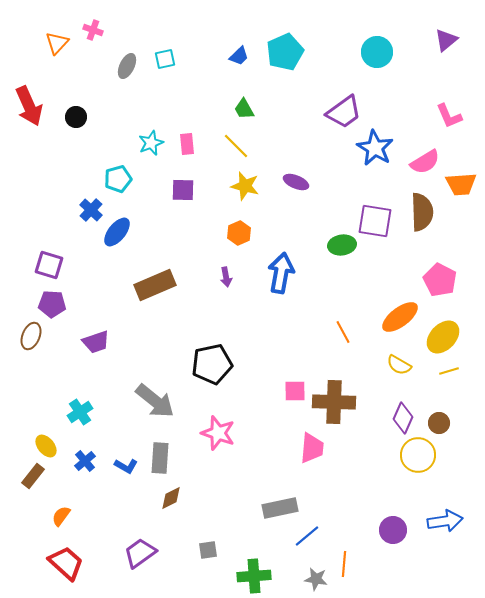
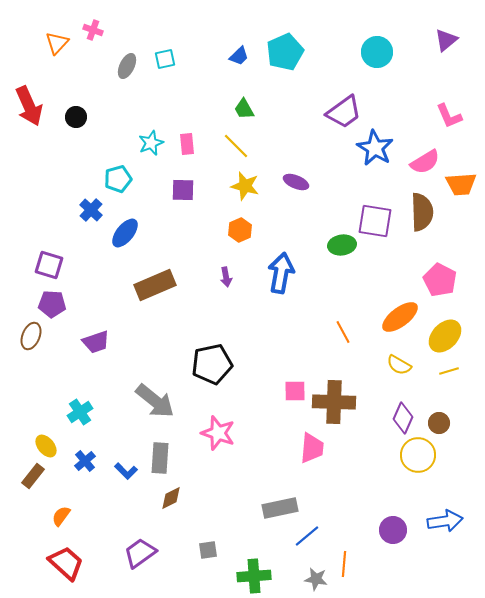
blue ellipse at (117, 232): moved 8 px right, 1 px down
orange hexagon at (239, 233): moved 1 px right, 3 px up
yellow ellipse at (443, 337): moved 2 px right, 1 px up
blue L-shape at (126, 466): moved 5 px down; rotated 15 degrees clockwise
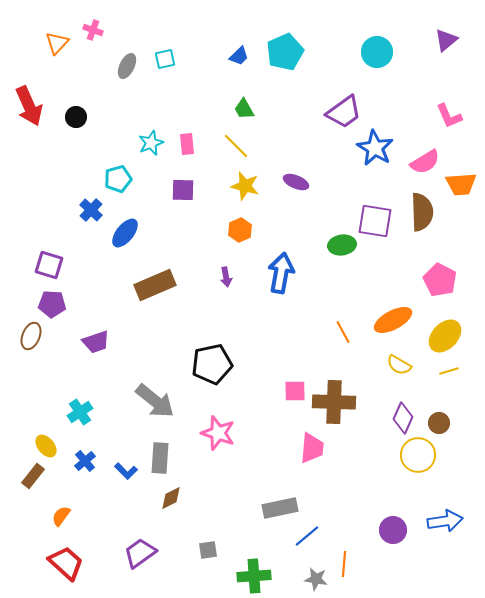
orange ellipse at (400, 317): moved 7 px left, 3 px down; rotated 9 degrees clockwise
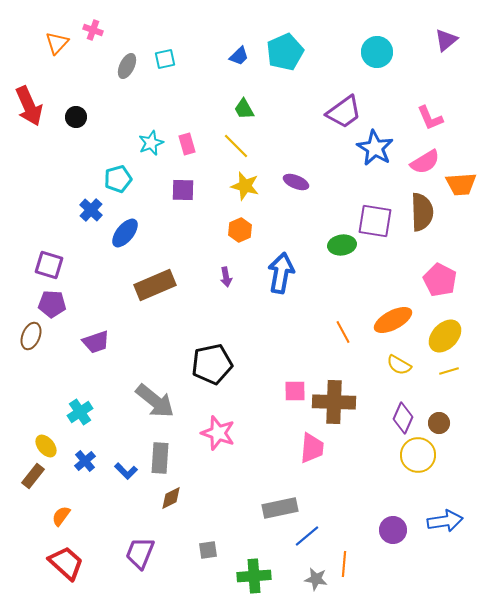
pink L-shape at (449, 116): moved 19 px left, 2 px down
pink rectangle at (187, 144): rotated 10 degrees counterclockwise
purple trapezoid at (140, 553): rotated 32 degrees counterclockwise
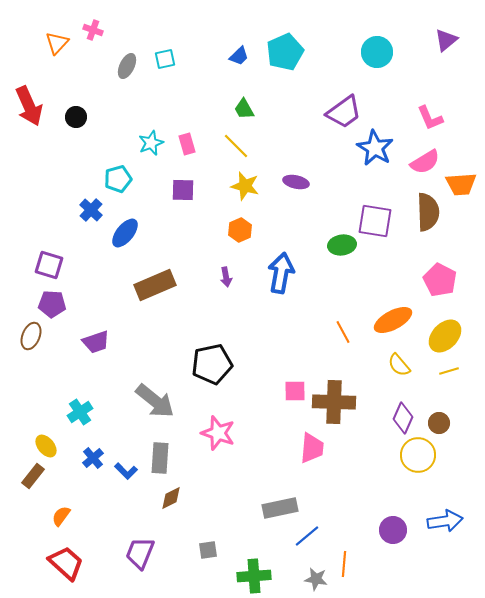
purple ellipse at (296, 182): rotated 10 degrees counterclockwise
brown semicircle at (422, 212): moved 6 px right
yellow semicircle at (399, 365): rotated 20 degrees clockwise
blue cross at (85, 461): moved 8 px right, 3 px up
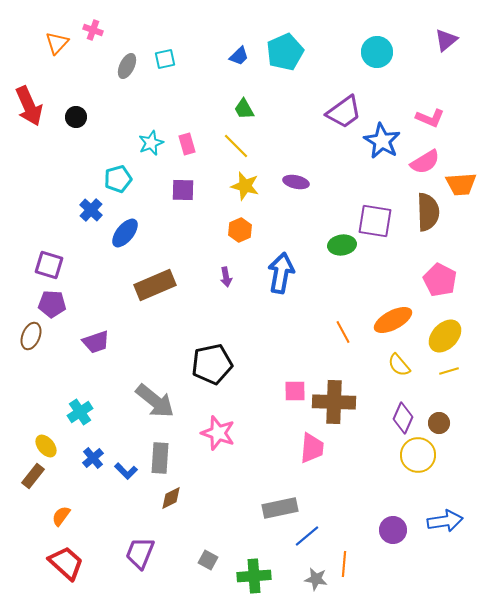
pink L-shape at (430, 118): rotated 44 degrees counterclockwise
blue star at (375, 148): moved 7 px right, 7 px up
gray square at (208, 550): moved 10 px down; rotated 36 degrees clockwise
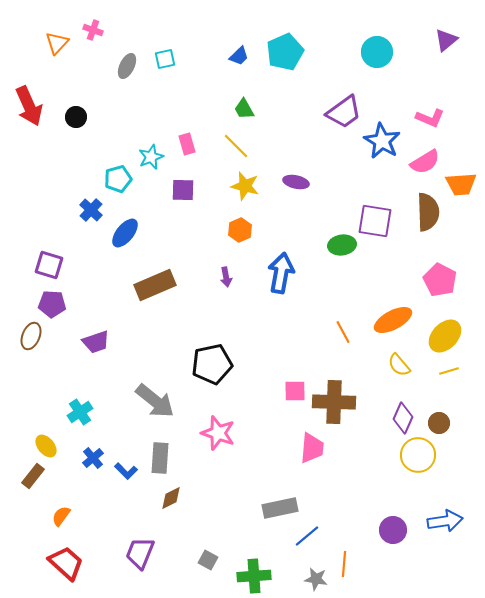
cyan star at (151, 143): moved 14 px down
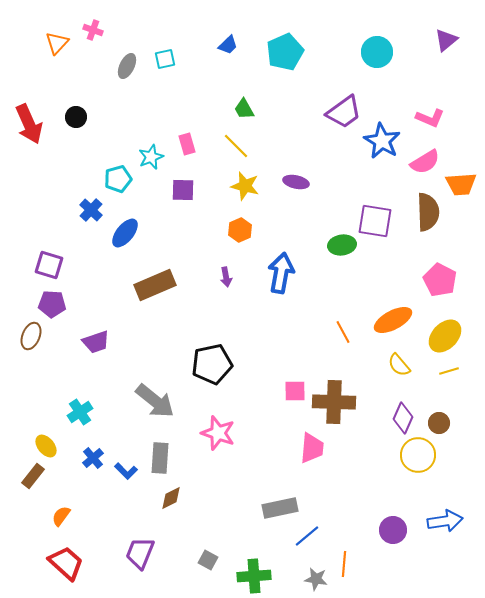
blue trapezoid at (239, 56): moved 11 px left, 11 px up
red arrow at (29, 106): moved 18 px down
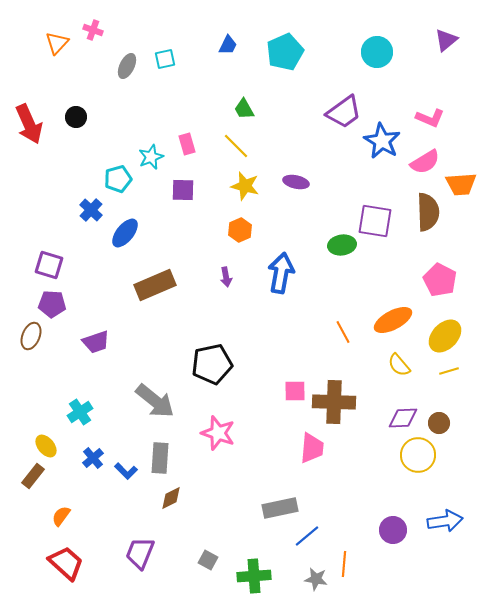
blue trapezoid at (228, 45): rotated 20 degrees counterclockwise
purple diamond at (403, 418): rotated 64 degrees clockwise
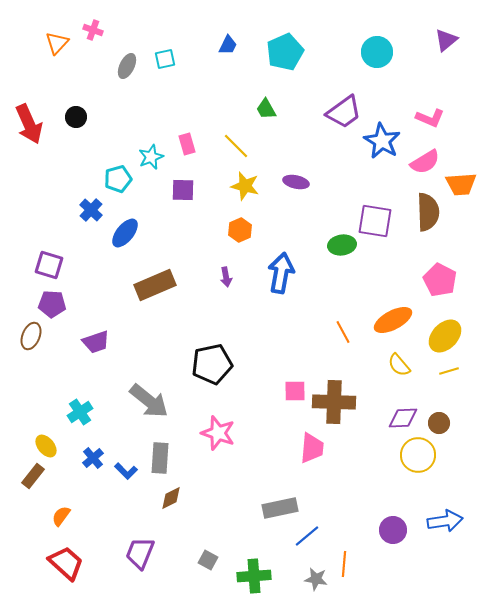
green trapezoid at (244, 109): moved 22 px right
gray arrow at (155, 401): moved 6 px left
